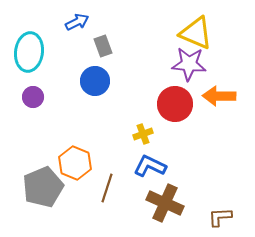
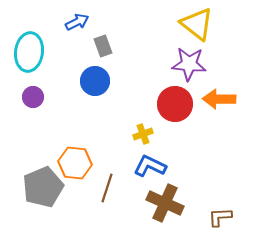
yellow triangle: moved 1 px right, 9 px up; rotated 15 degrees clockwise
orange arrow: moved 3 px down
orange hexagon: rotated 16 degrees counterclockwise
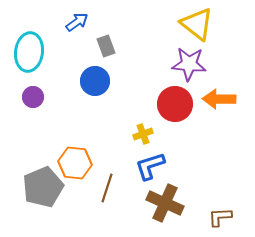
blue arrow: rotated 10 degrees counterclockwise
gray rectangle: moved 3 px right
blue L-shape: rotated 44 degrees counterclockwise
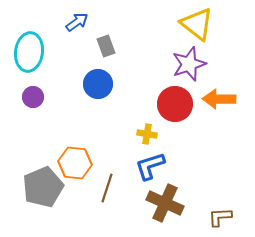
purple star: rotated 24 degrees counterclockwise
blue circle: moved 3 px right, 3 px down
yellow cross: moved 4 px right; rotated 30 degrees clockwise
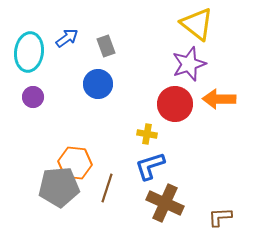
blue arrow: moved 10 px left, 16 px down
gray pentagon: moved 16 px right; rotated 18 degrees clockwise
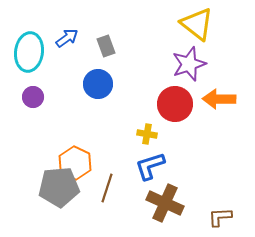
orange hexagon: rotated 20 degrees clockwise
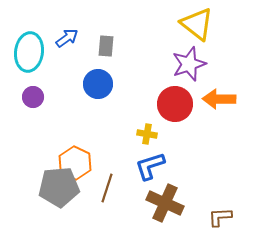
gray rectangle: rotated 25 degrees clockwise
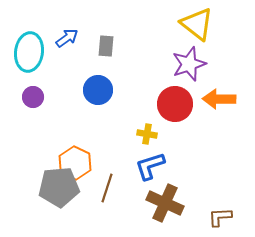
blue circle: moved 6 px down
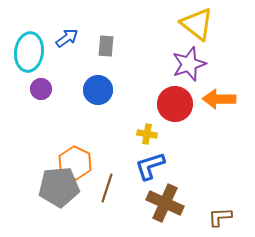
purple circle: moved 8 px right, 8 px up
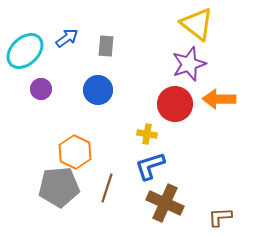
cyan ellipse: moved 4 px left, 1 px up; rotated 39 degrees clockwise
orange hexagon: moved 11 px up
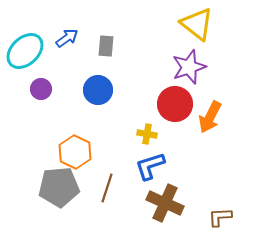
purple star: moved 3 px down
orange arrow: moved 9 px left, 18 px down; rotated 64 degrees counterclockwise
